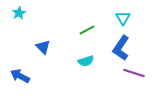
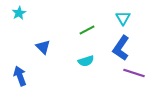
blue arrow: rotated 42 degrees clockwise
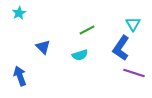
cyan triangle: moved 10 px right, 6 px down
cyan semicircle: moved 6 px left, 6 px up
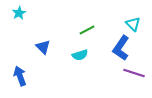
cyan triangle: rotated 14 degrees counterclockwise
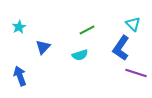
cyan star: moved 14 px down
blue triangle: rotated 28 degrees clockwise
purple line: moved 2 px right
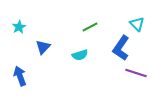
cyan triangle: moved 4 px right
green line: moved 3 px right, 3 px up
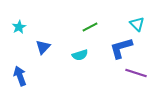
blue L-shape: rotated 40 degrees clockwise
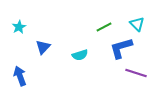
green line: moved 14 px right
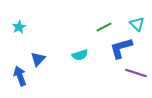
blue triangle: moved 5 px left, 12 px down
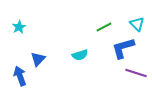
blue L-shape: moved 2 px right
